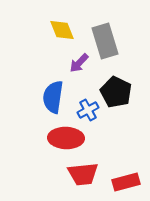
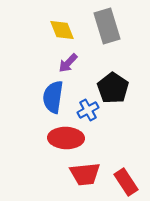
gray rectangle: moved 2 px right, 15 px up
purple arrow: moved 11 px left
black pentagon: moved 3 px left, 4 px up; rotated 8 degrees clockwise
red trapezoid: moved 2 px right
red rectangle: rotated 72 degrees clockwise
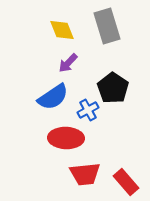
blue semicircle: rotated 132 degrees counterclockwise
red rectangle: rotated 8 degrees counterclockwise
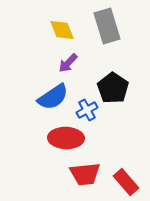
blue cross: moved 1 px left
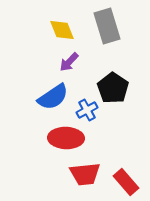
purple arrow: moved 1 px right, 1 px up
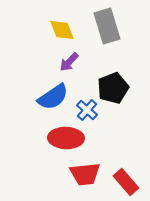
black pentagon: rotated 16 degrees clockwise
blue cross: rotated 20 degrees counterclockwise
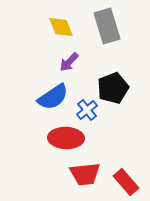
yellow diamond: moved 1 px left, 3 px up
blue cross: rotated 10 degrees clockwise
